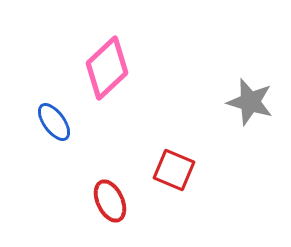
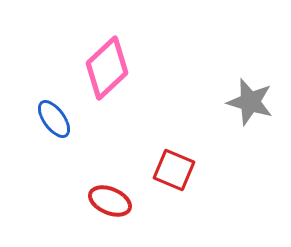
blue ellipse: moved 3 px up
red ellipse: rotated 42 degrees counterclockwise
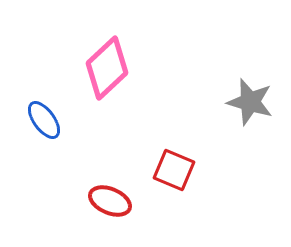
blue ellipse: moved 10 px left, 1 px down
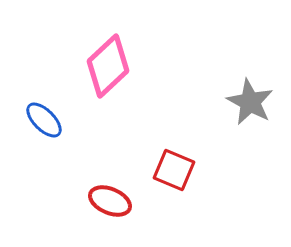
pink diamond: moved 1 px right, 2 px up
gray star: rotated 12 degrees clockwise
blue ellipse: rotated 9 degrees counterclockwise
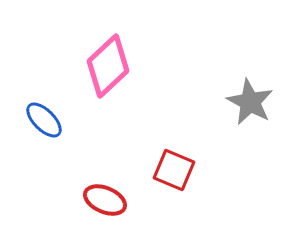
red ellipse: moved 5 px left, 1 px up
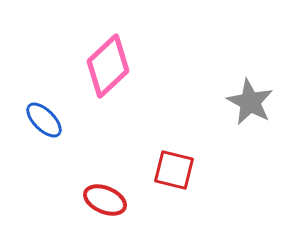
red square: rotated 9 degrees counterclockwise
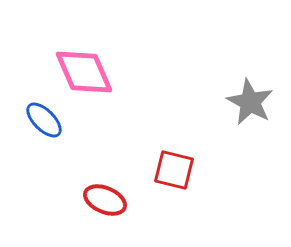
pink diamond: moved 24 px left, 6 px down; rotated 70 degrees counterclockwise
